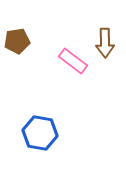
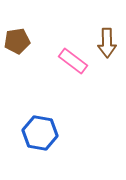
brown arrow: moved 2 px right
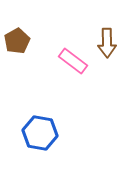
brown pentagon: rotated 20 degrees counterclockwise
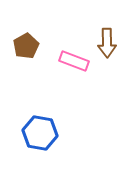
brown pentagon: moved 9 px right, 5 px down
pink rectangle: moved 1 px right; rotated 16 degrees counterclockwise
